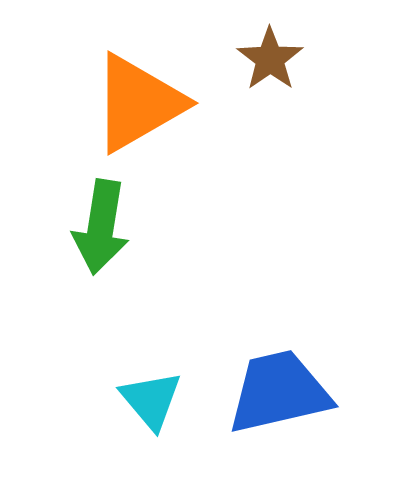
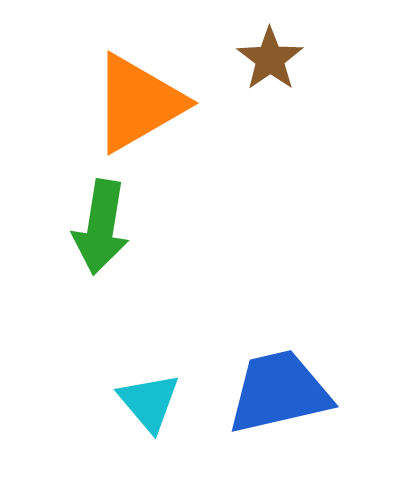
cyan triangle: moved 2 px left, 2 px down
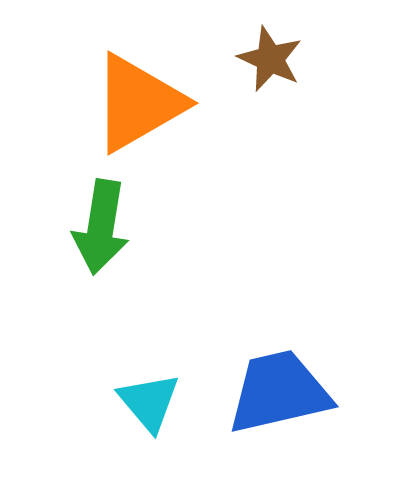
brown star: rotated 12 degrees counterclockwise
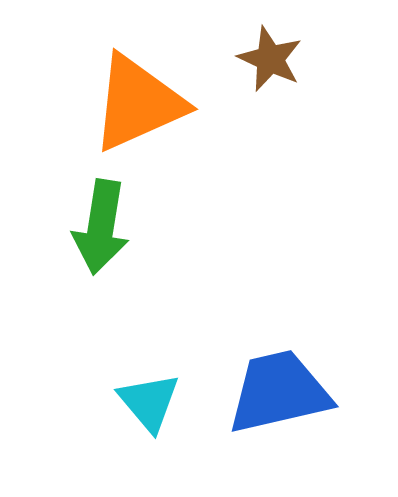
orange triangle: rotated 6 degrees clockwise
